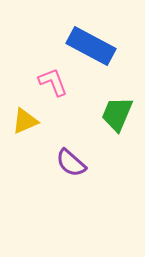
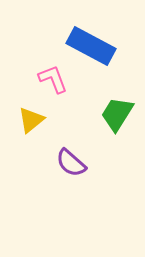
pink L-shape: moved 3 px up
green trapezoid: rotated 9 degrees clockwise
yellow triangle: moved 6 px right, 1 px up; rotated 16 degrees counterclockwise
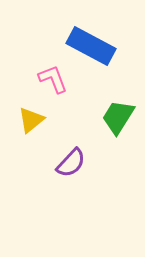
green trapezoid: moved 1 px right, 3 px down
purple semicircle: rotated 88 degrees counterclockwise
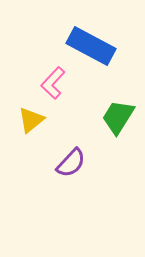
pink L-shape: moved 4 px down; rotated 116 degrees counterclockwise
